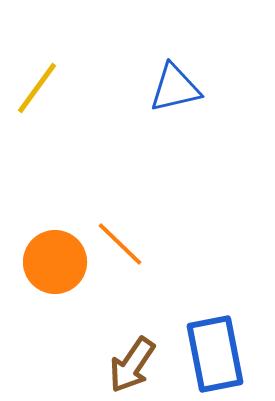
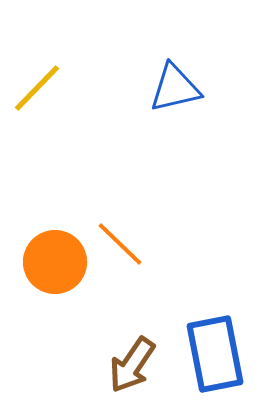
yellow line: rotated 8 degrees clockwise
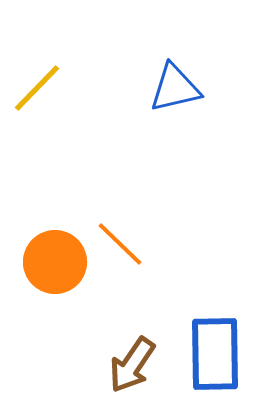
blue rectangle: rotated 10 degrees clockwise
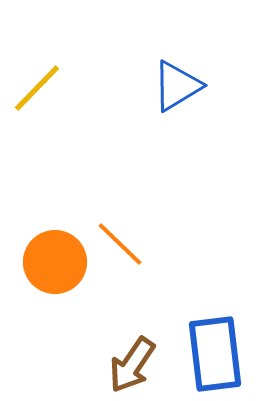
blue triangle: moved 2 px right, 2 px up; rotated 18 degrees counterclockwise
blue rectangle: rotated 6 degrees counterclockwise
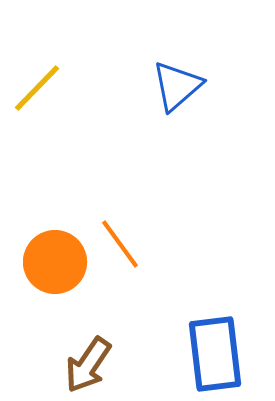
blue triangle: rotated 10 degrees counterclockwise
orange line: rotated 10 degrees clockwise
brown arrow: moved 44 px left
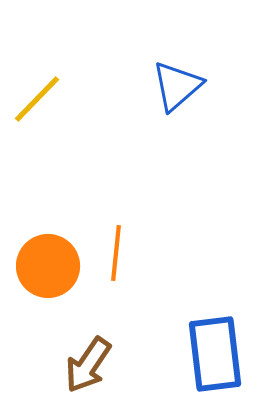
yellow line: moved 11 px down
orange line: moved 4 px left, 9 px down; rotated 42 degrees clockwise
orange circle: moved 7 px left, 4 px down
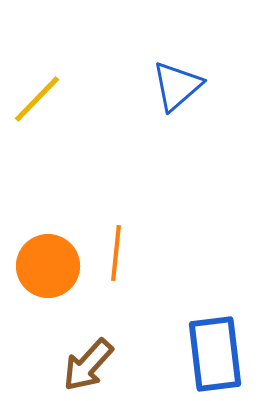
brown arrow: rotated 8 degrees clockwise
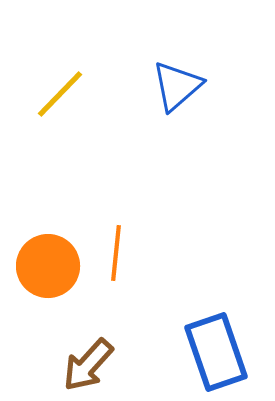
yellow line: moved 23 px right, 5 px up
blue rectangle: moved 1 px right, 2 px up; rotated 12 degrees counterclockwise
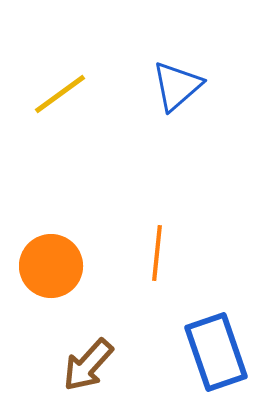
yellow line: rotated 10 degrees clockwise
orange line: moved 41 px right
orange circle: moved 3 px right
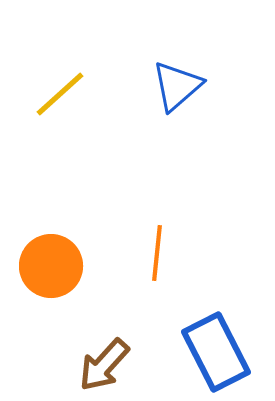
yellow line: rotated 6 degrees counterclockwise
blue rectangle: rotated 8 degrees counterclockwise
brown arrow: moved 16 px right
